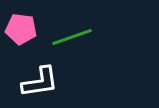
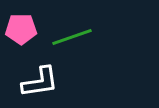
pink pentagon: rotated 8 degrees counterclockwise
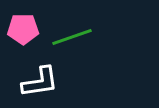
pink pentagon: moved 2 px right
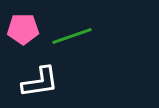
green line: moved 1 px up
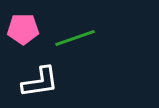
green line: moved 3 px right, 2 px down
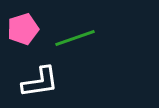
pink pentagon: rotated 16 degrees counterclockwise
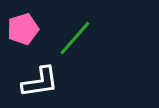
green line: rotated 30 degrees counterclockwise
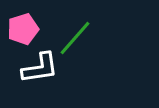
white L-shape: moved 14 px up
